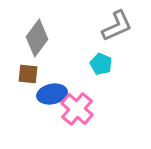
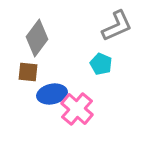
brown square: moved 2 px up
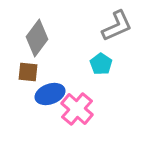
cyan pentagon: rotated 10 degrees clockwise
blue ellipse: moved 2 px left; rotated 8 degrees counterclockwise
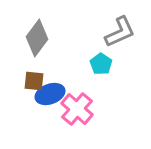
gray L-shape: moved 3 px right, 6 px down
brown square: moved 6 px right, 9 px down
